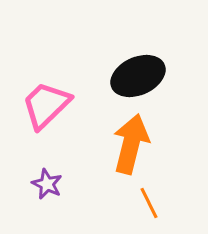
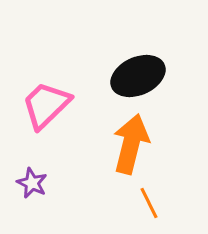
purple star: moved 15 px left, 1 px up
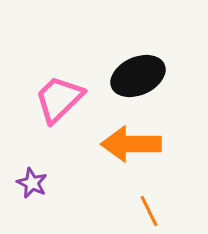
pink trapezoid: moved 13 px right, 6 px up
orange arrow: rotated 104 degrees counterclockwise
orange line: moved 8 px down
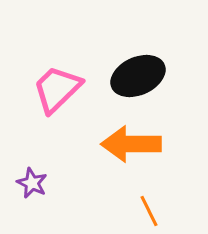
pink trapezoid: moved 2 px left, 10 px up
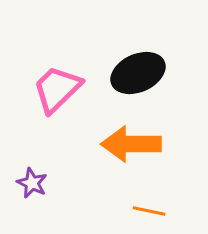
black ellipse: moved 3 px up
orange line: rotated 52 degrees counterclockwise
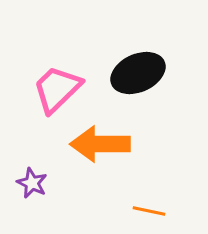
orange arrow: moved 31 px left
